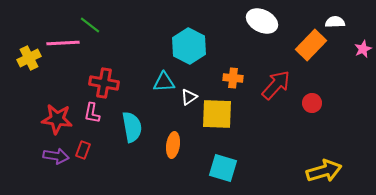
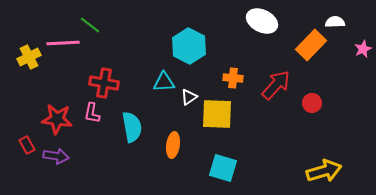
yellow cross: moved 1 px up
red rectangle: moved 56 px left, 5 px up; rotated 48 degrees counterclockwise
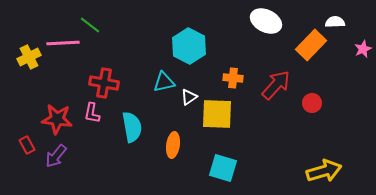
white ellipse: moved 4 px right
cyan triangle: rotated 10 degrees counterclockwise
purple arrow: rotated 120 degrees clockwise
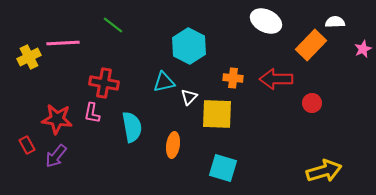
green line: moved 23 px right
red arrow: moved 6 px up; rotated 132 degrees counterclockwise
white triangle: rotated 12 degrees counterclockwise
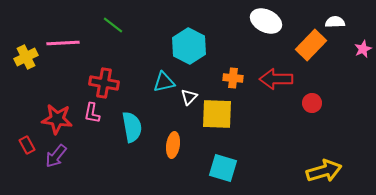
yellow cross: moved 3 px left
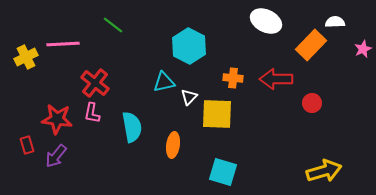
pink line: moved 1 px down
red cross: moved 9 px left; rotated 28 degrees clockwise
red rectangle: rotated 12 degrees clockwise
cyan square: moved 4 px down
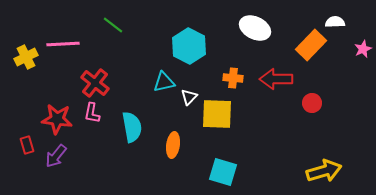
white ellipse: moved 11 px left, 7 px down
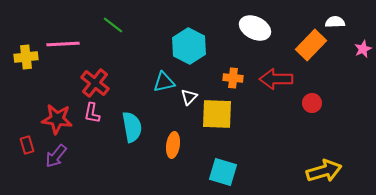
yellow cross: rotated 20 degrees clockwise
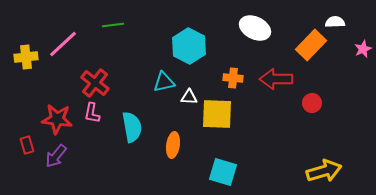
green line: rotated 45 degrees counterclockwise
pink line: rotated 40 degrees counterclockwise
white triangle: rotated 48 degrees clockwise
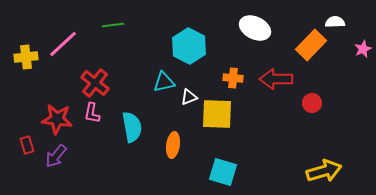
white triangle: rotated 24 degrees counterclockwise
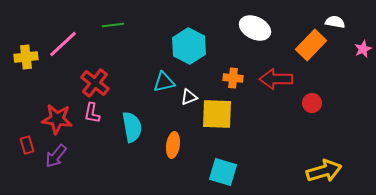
white semicircle: rotated 12 degrees clockwise
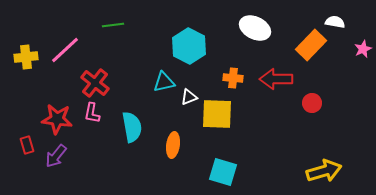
pink line: moved 2 px right, 6 px down
